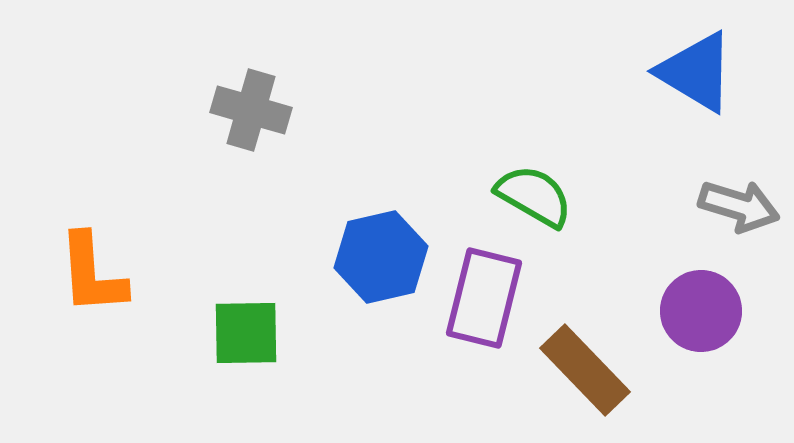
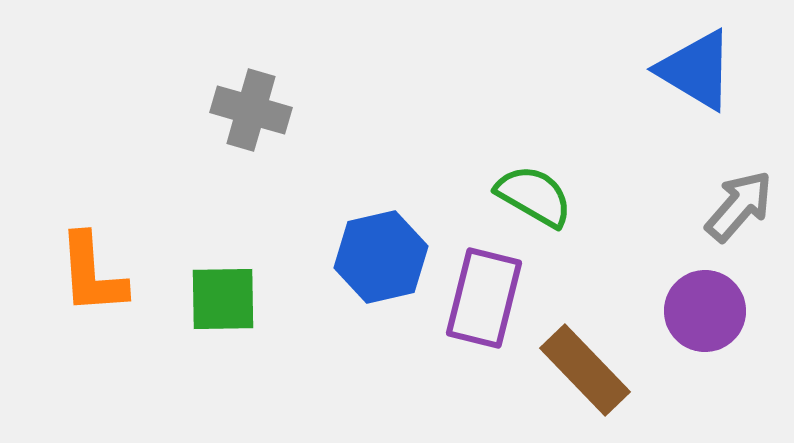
blue triangle: moved 2 px up
gray arrow: rotated 66 degrees counterclockwise
purple circle: moved 4 px right
green square: moved 23 px left, 34 px up
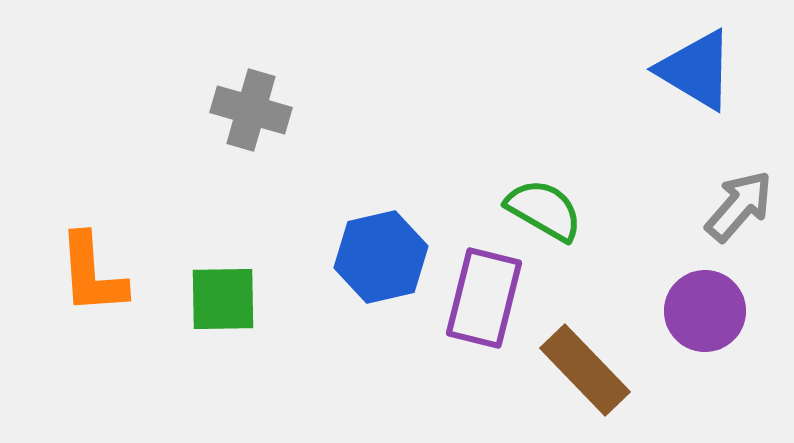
green semicircle: moved 10 px right, 14 px down
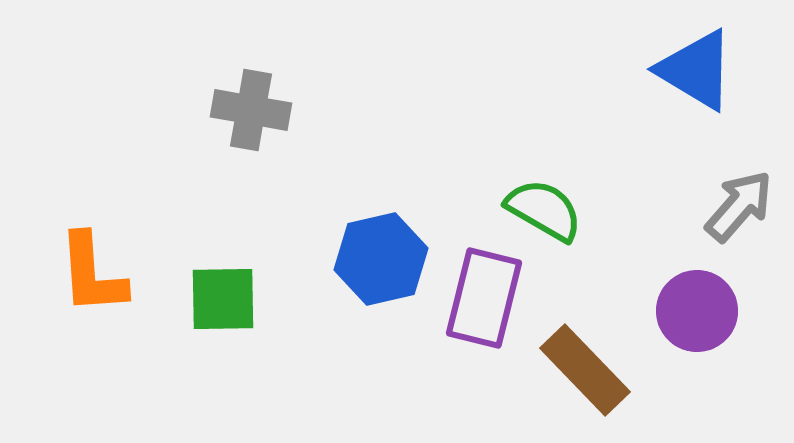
gray cross: rotated 6 degrees counterclockwise
blue hexagon: moved 2 px down
purple circle: moved 8 px left
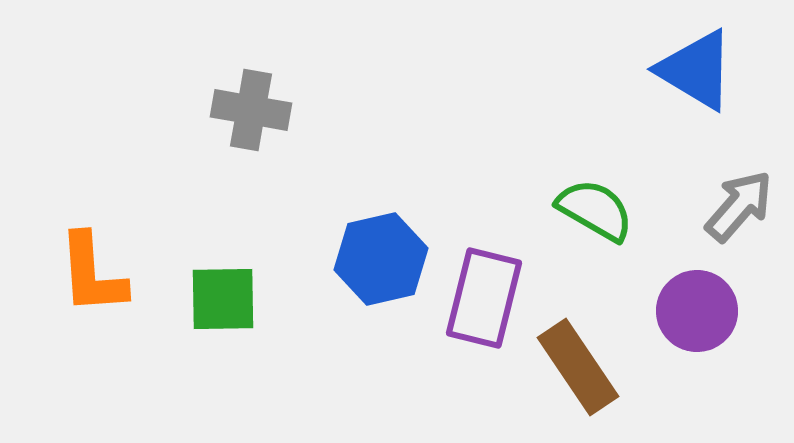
green semicircle: moved 51 px right
brown rectangle: moved 7 px left, 3 px up; rotated 10 degrees clockwise
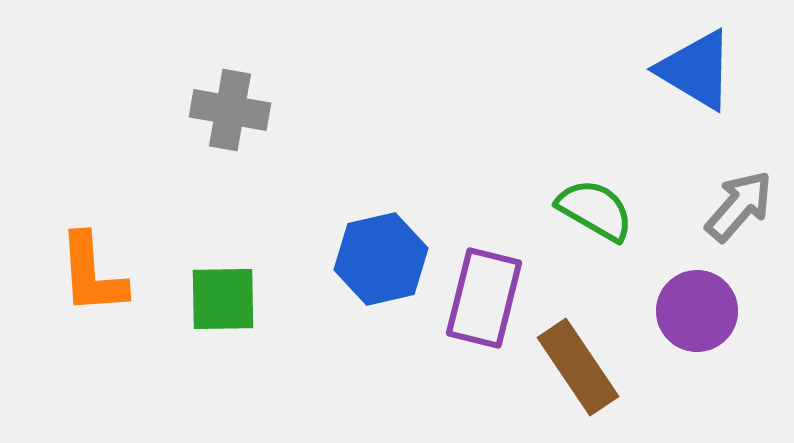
gray cross: moved 21 px left
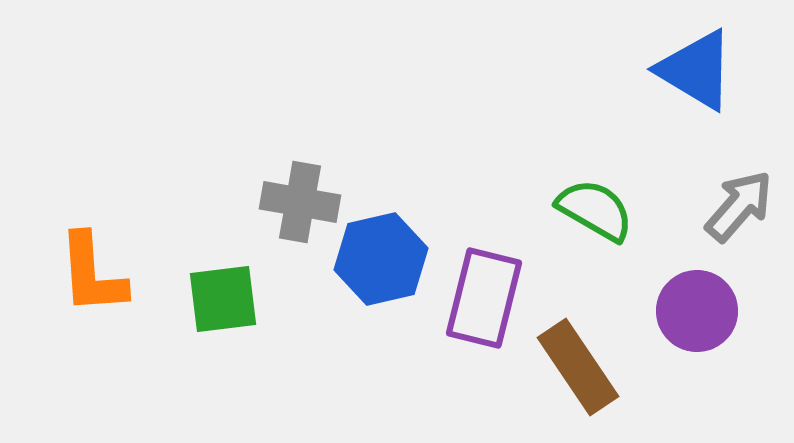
gray cross: moved 70 px right, 92 px down
green square: rotated 6 degrees counterclockwise
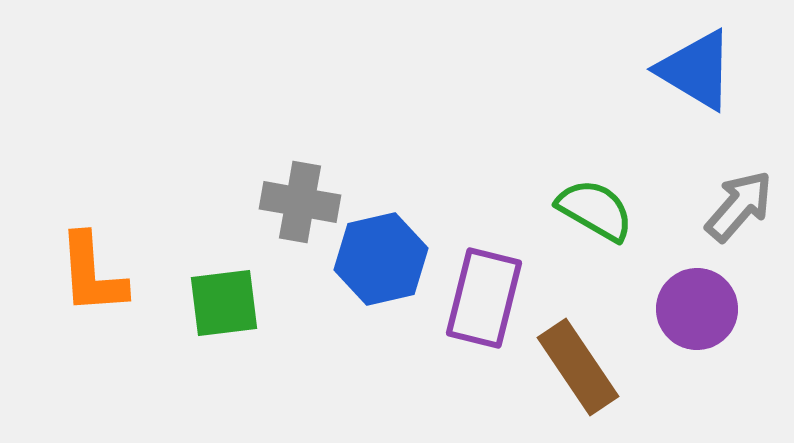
green square: moved 1 px right, 4 px down
purple circle: moved 2 px up
